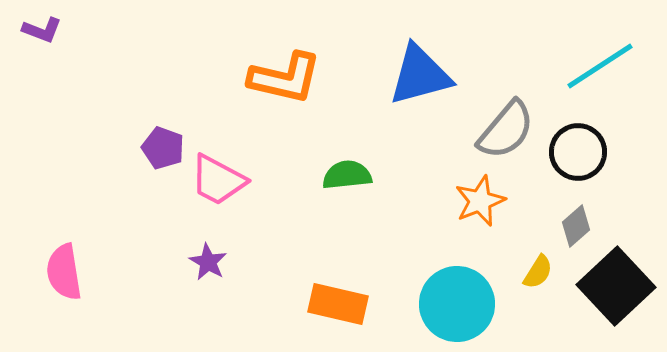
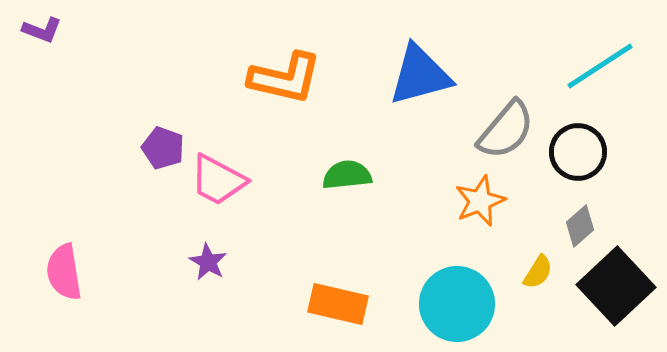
gray diamond: moved 4 px right
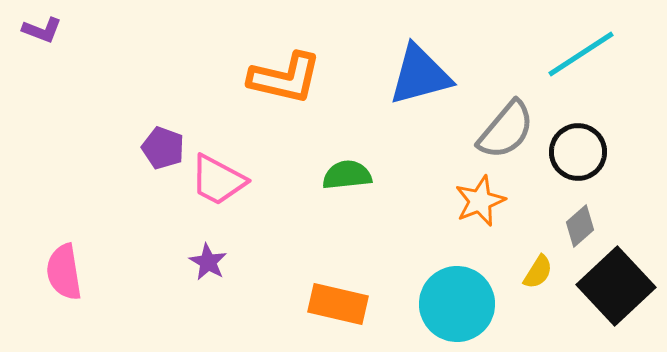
cyan line: moved 19 px left, 12 px up
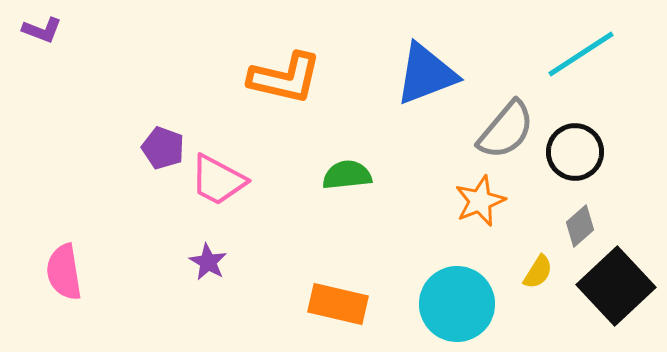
blue triangle: moved 6 px right, 1 px up; rotated 6 degrees counterclockwise
black circle: moved 3 px left
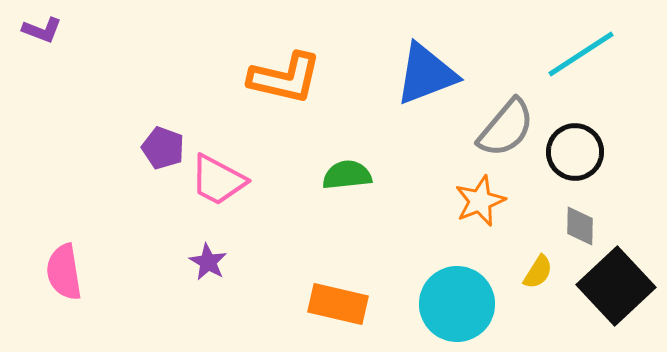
gray semicircle: moved 2 px up
gray diamond: rotated 48 degrees counterclockwise
